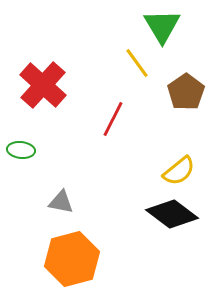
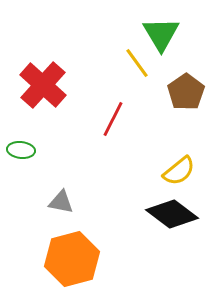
green triangle: moved 1 px left, 8 px down
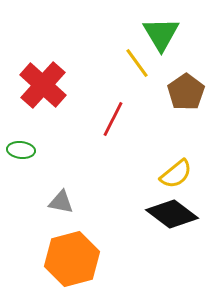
yellow semicircle: moved 3 px left, 3 px down
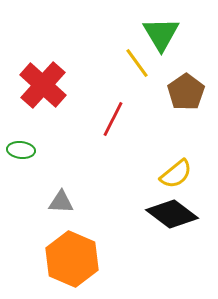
gray triangle: rotated 8 degrees counterclockwise
orange hexagon: rotated 22 degrees counterclockwise
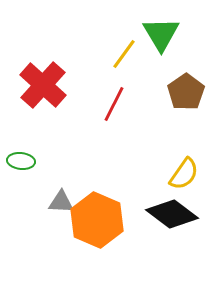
yellow line: moved 13 px left, 9 px up; rotated 72 degrees clockwise
red line: moved 1 px right, 15 px up
green ellipse: moved 11 px down
yellow semicircle: moved 8 px right; rotated 16 degrees counterclockwise
orange hexagon: moved 25 px right, 39 px up
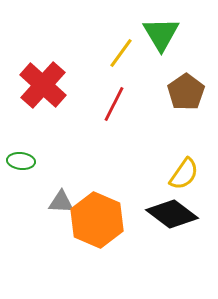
yellow line: moved 3 px left, 1 px up
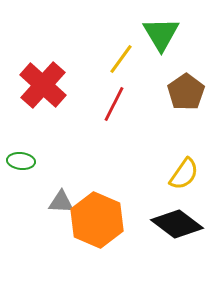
yellow line: moved 6 px down
black diamond: moved 5 px right, 10 px down
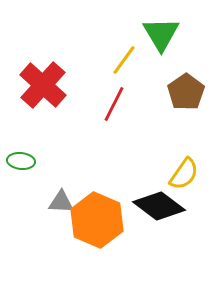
yellow line: moved 3 px right, 1 px down
black diamond: moved 18 px left, 18 px up
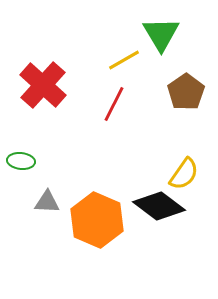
yellow line: rotated 24 degrees clockwise
gray triangle: moved 14 px left
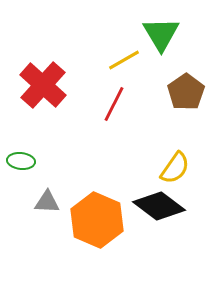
yellow semicircle: moved 9 px left, 6 px up
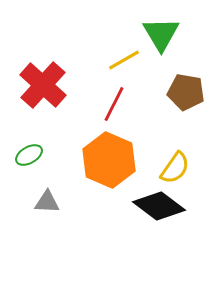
brown pentagon: rotated 27 degrees counterclockwise
green ellipse: moved 8 px right, 6 px up; rotated 36 degrees counterclockwise
orange hexagon: moved 12 px right, 60 px up
